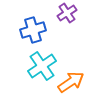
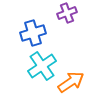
purple cross: rotated 12 degrees clockwise
blue cross: moved 3 px down
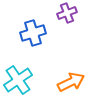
cyan cross: moved 24 px left, 14 px down
orange arrow: rotated 8 degrees clockwise
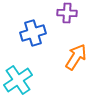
purple cross: rotated 24 degrees clockwise
orange arrow: moved 5 px right, 25 px up; rotated 32 degrees counterclockwise
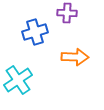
blue cross: moved 2 px right, 1 px up
orange arrow: moved 1 px left; rotated 60 degrees clockwise
